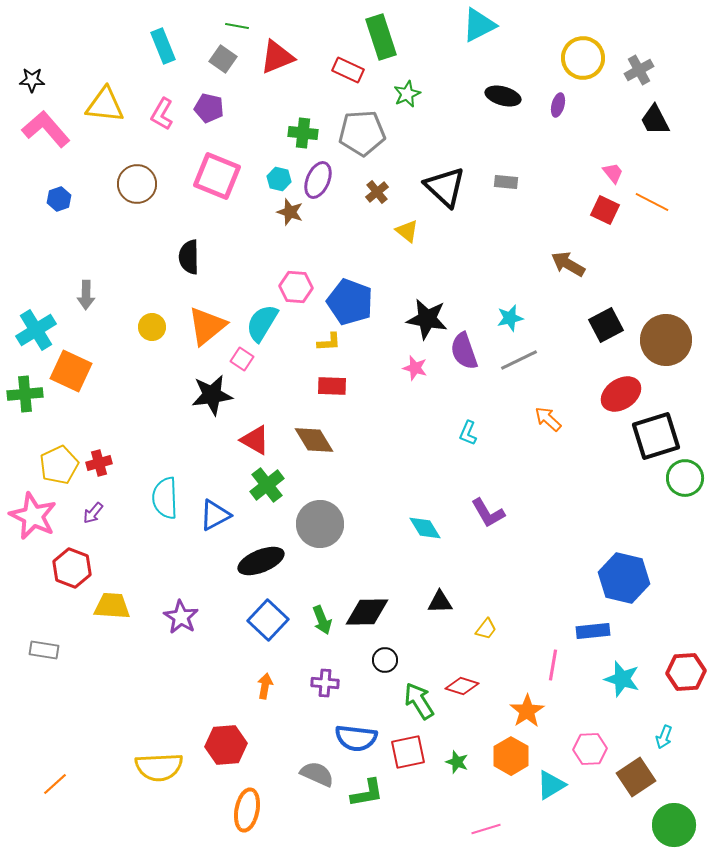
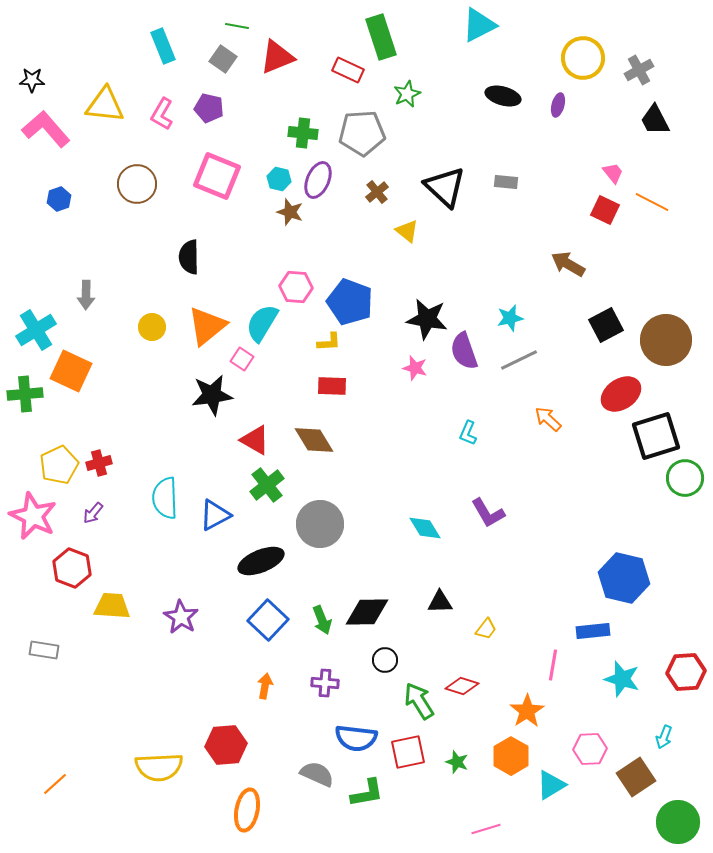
green circle at (674, 825): moved 4 px right, 3 px up
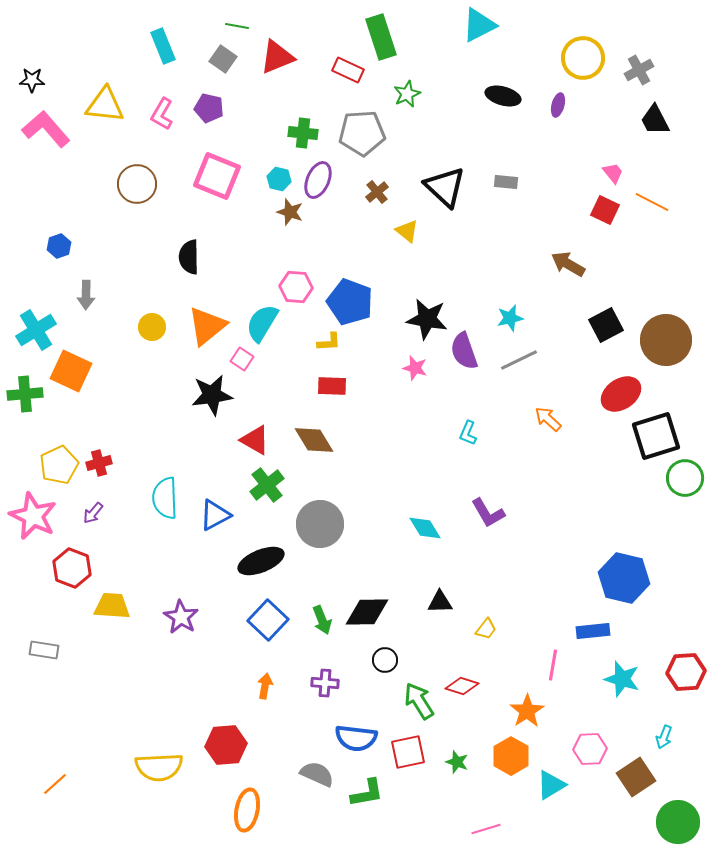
blue hexagon at (59, 199): moved 47 px down
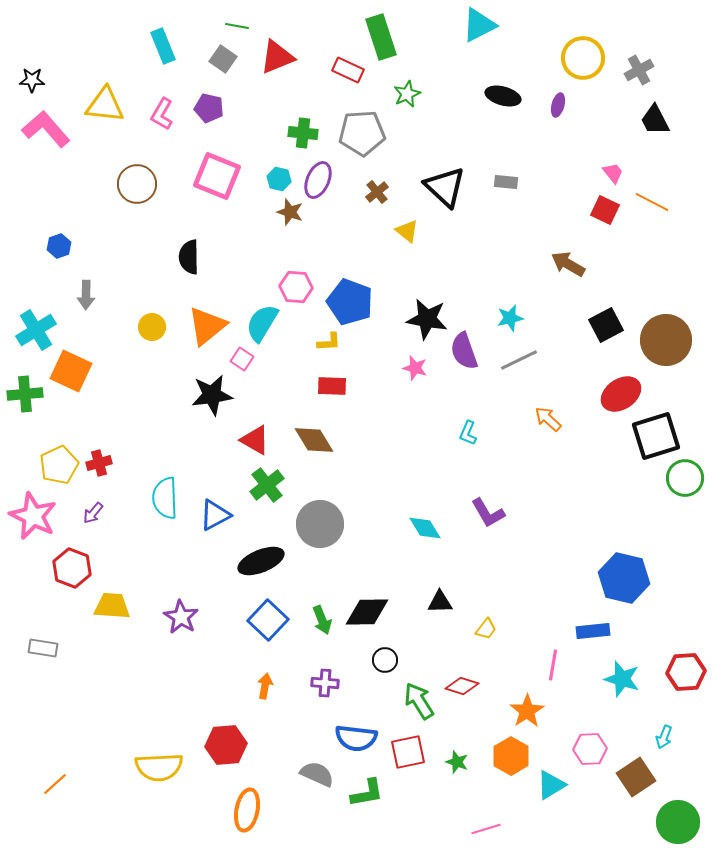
gray rectangle at (44, 650): moved 1 px left, 2 px up
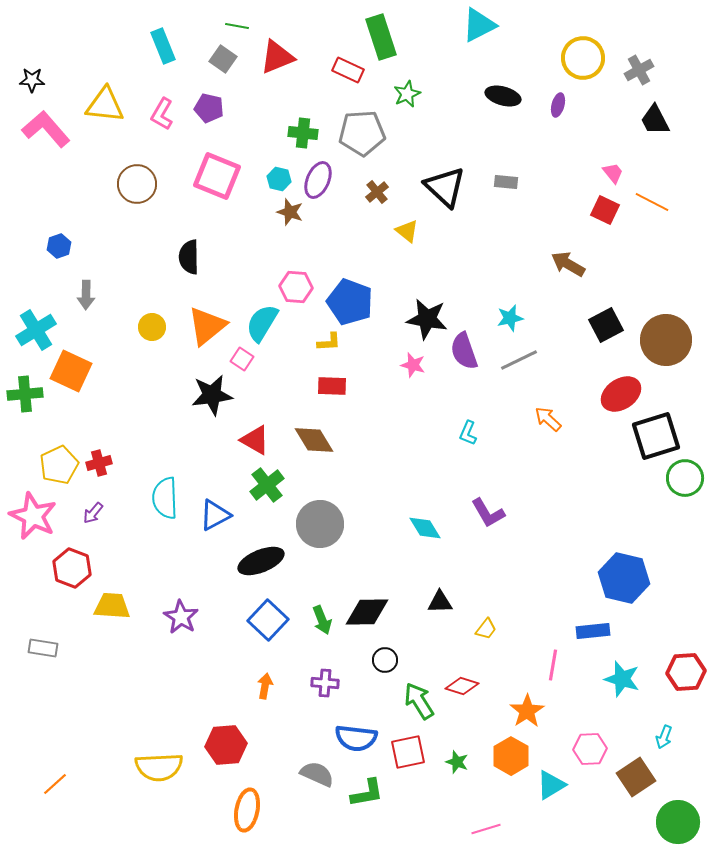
pink star at (415, 368): moved 2 px left, 3 px up
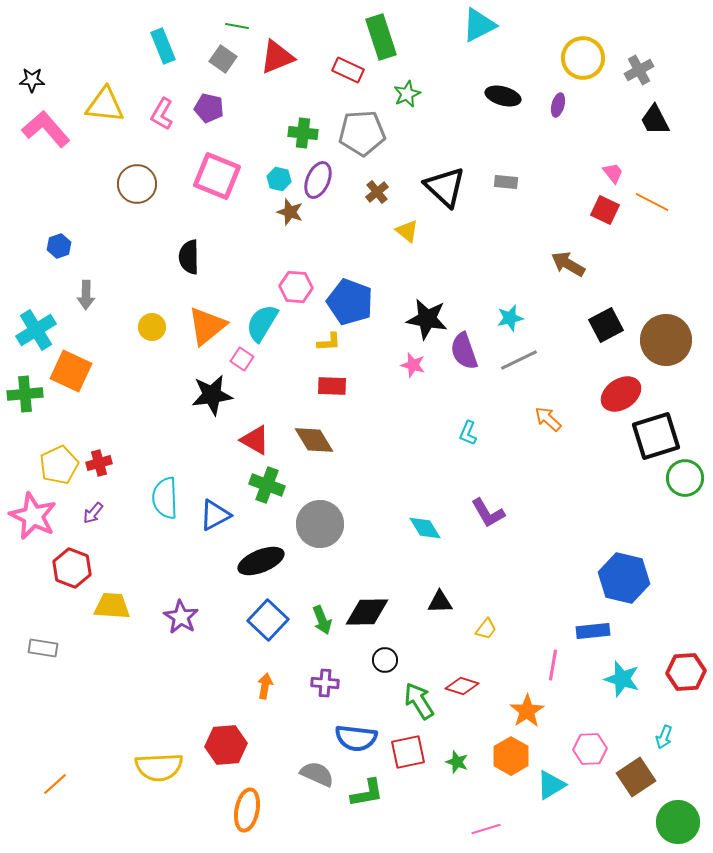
green cross at (267, 485): rotated 32 degrees counterclockwise
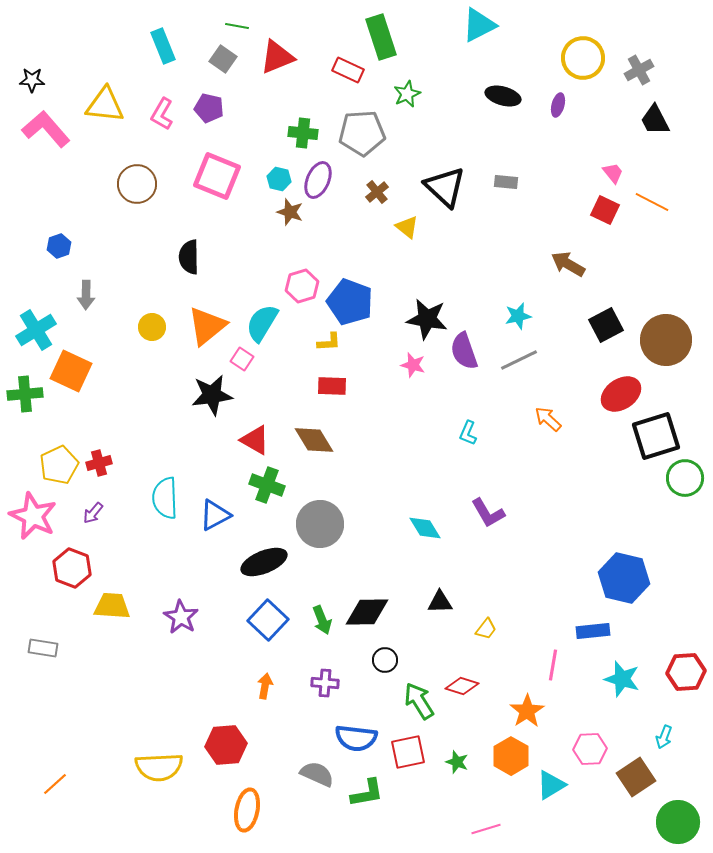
yellow triangle at (407, 231): moved 4 px up
pink hexagon at (296, 287): moved 6 px right, 1 px up; rotated 20 degrees counterclockwise
cyan star at (510, 318): moved 8 px right, 2 px up
black ellipse at (261, 561): moved 3 px right, 1 px down
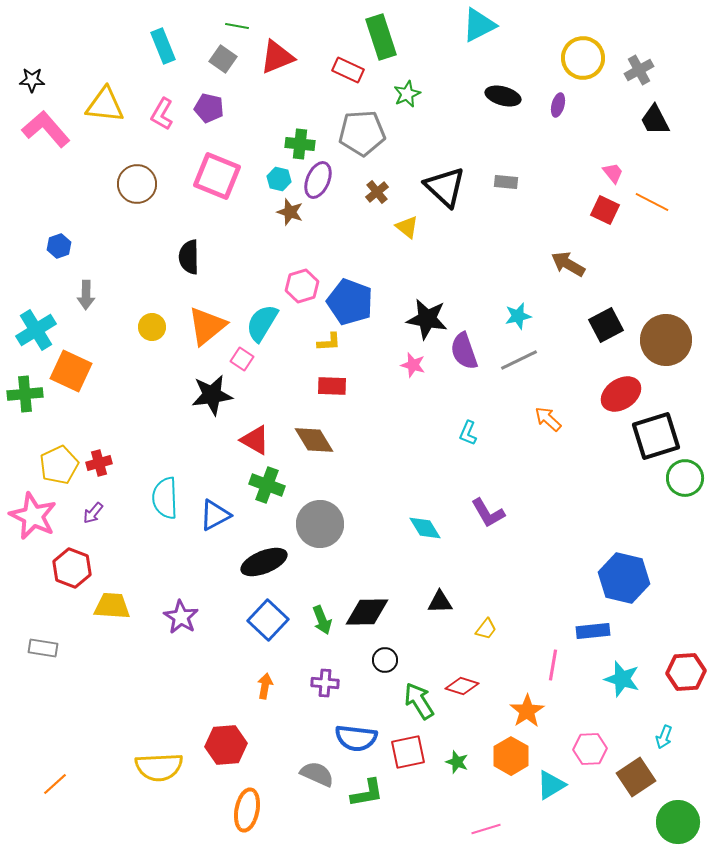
green cross at (303, 133): moved 3 px left, 11 px down
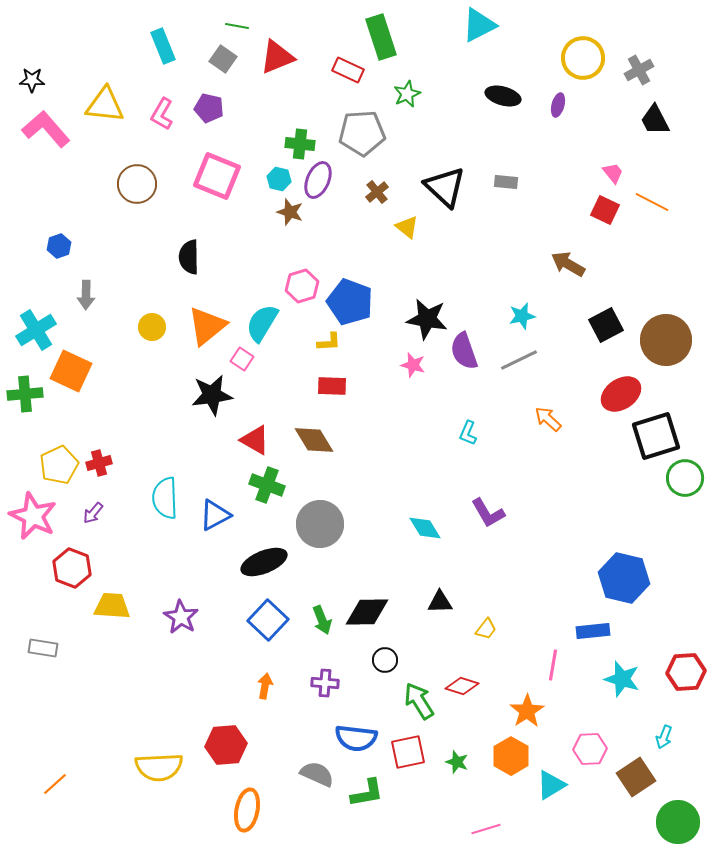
cyan star at (518, 316): moved 4 px right
